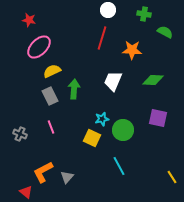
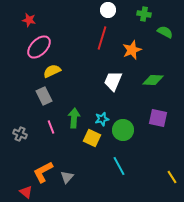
orange star: rotated 24 degrees counterclockwise
green arrow: moved 29 px down
gray rectangle: moved 6 px left
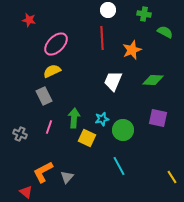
red line: rotated 20 degrees counterclockwise
pink ellipse: moved 17 px right, 3 px up
pink line: moved 2 px left; rotated 40 degrees clockwise
yellow square: moved 5 px left
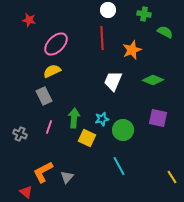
green diamond: rotated 20 degrees clockwise
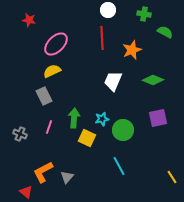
purple square: rotated 24 degrees counterclockwise
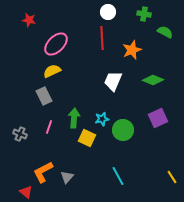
white circle: moved 2 px down
purple square: rotated 12 degrees counterclockwise
cyan line: moved 1 px left, 10 px down
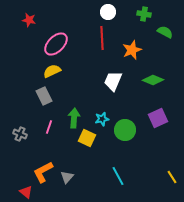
green circle: moved 2 px right
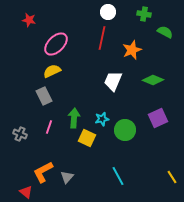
red line: rotated 15 degrees clockwise
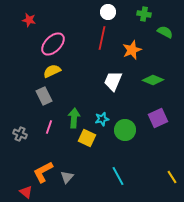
pink ellipse: moved 3 px left
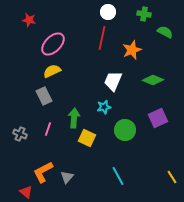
cyan star: moved 2 px right, 12 px up
pink line: moved 1 px left, 2 px down
